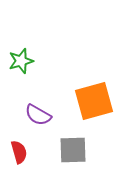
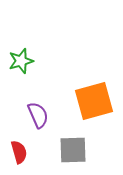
purple semicircle: rotated 144 degrees counterclockwise
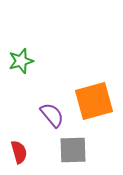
purple semicircle: moved 14 px right; rotated 16 degrees counterclockwise
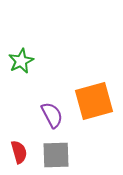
green star: rotated 10 degrees counterclockwise
purple semicircle: rotated 12 degrees clockwise
gray square: moved 17 px left, 5 px down
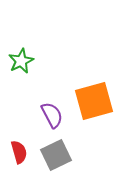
gray square: rotated 24 degrees counterclockwise
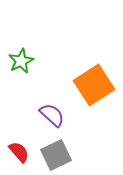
orange square: moved 16 px up; rotated 18 degrees counterclockwise
purple semicircle: rotated 20 degrees counterclockwise
red semicircle: rotated 25 degrees counterclockwise
